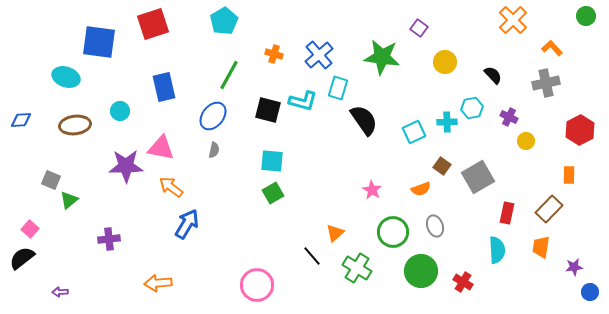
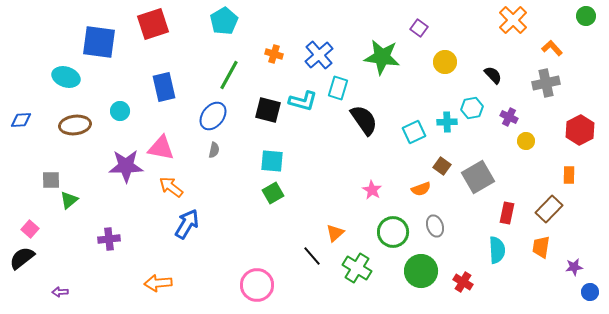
gray square at (51, 180): rotated 24 degrees counterclockwise
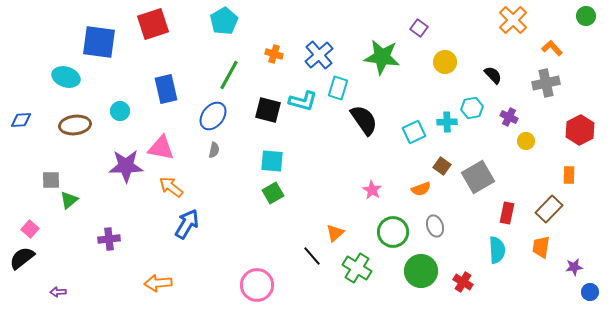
blue rectangle at (164, 87): moved 2 px right, 2 px down
purple arrow at (60, 292): moved 2 px left
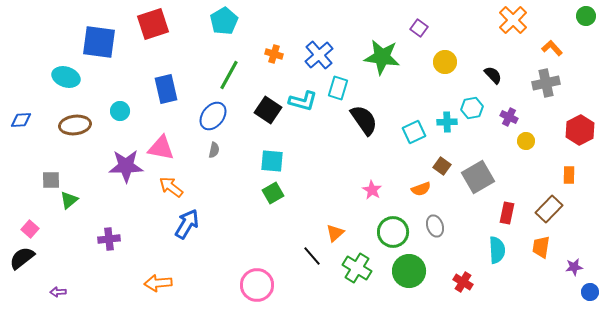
black square at (268, 110): rotated 20 degrees clockwise
green circle at (421, 271): moved 12 px left
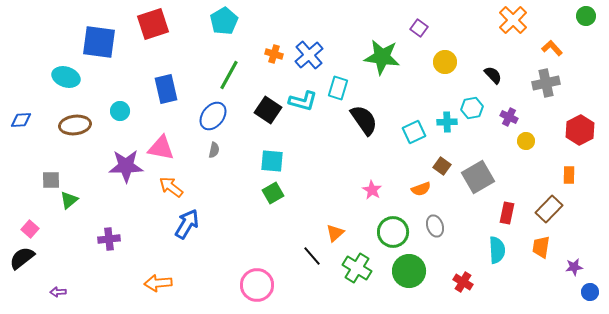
blue cross at (319, 55): moved 10 px left
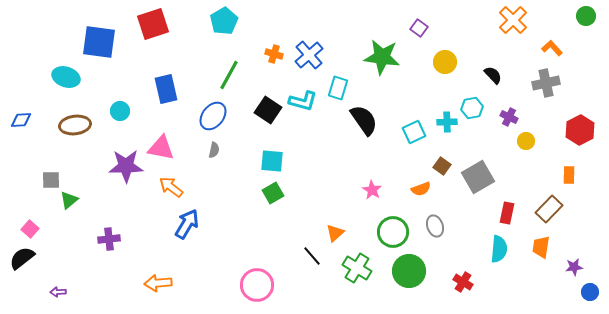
cyan semicircle at (497, 250): moved 2 px right, 1 px up; rotated 8 degrees clockwise
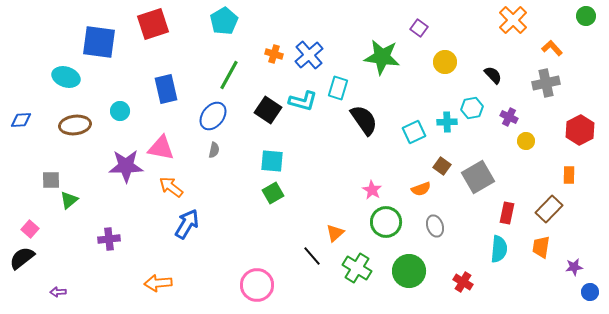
green circle at (393, 232): moved 7 px left, 10 px up
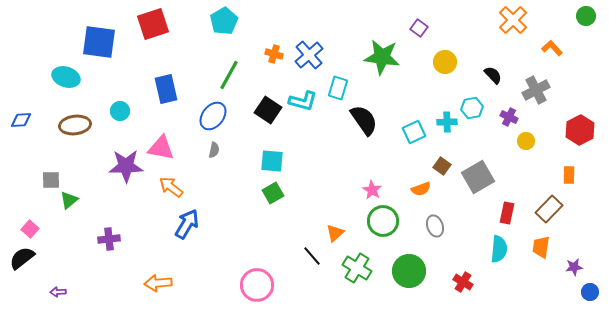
gray cross at (546, 83): moved 10 px left, 7 px down; rotated 16 degrees counterclockwise
green circle at (386, 222): moved 3 px left, 1 px up
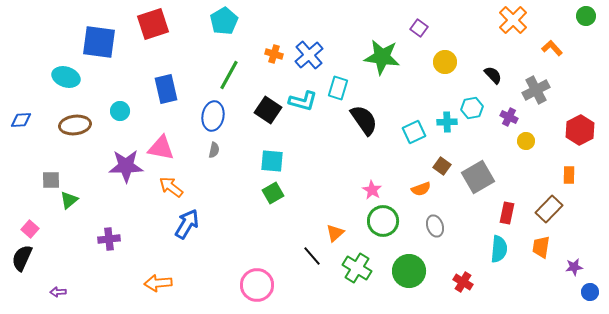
blue ellipse at (213, 116): rotated 28 degrees counterclockwise
black semicircle at (22, 258): rotated 28 degrees counterclockwise
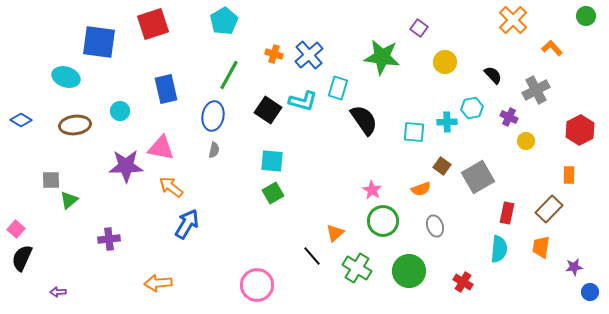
blue diamond at (21, 120): rotated 35 degrees clockwise
cyan square at (414, 132): rotated 30 degrees clockwise
pink square at (30, 229): moved 14 px left
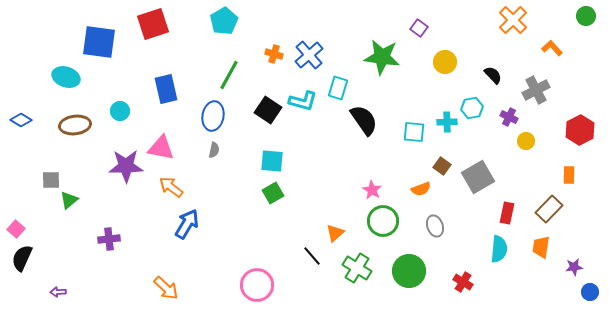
orange arrow at (158, 283): moved 8 px right, 5 px down; rotated 132 degrees counterclockwise
